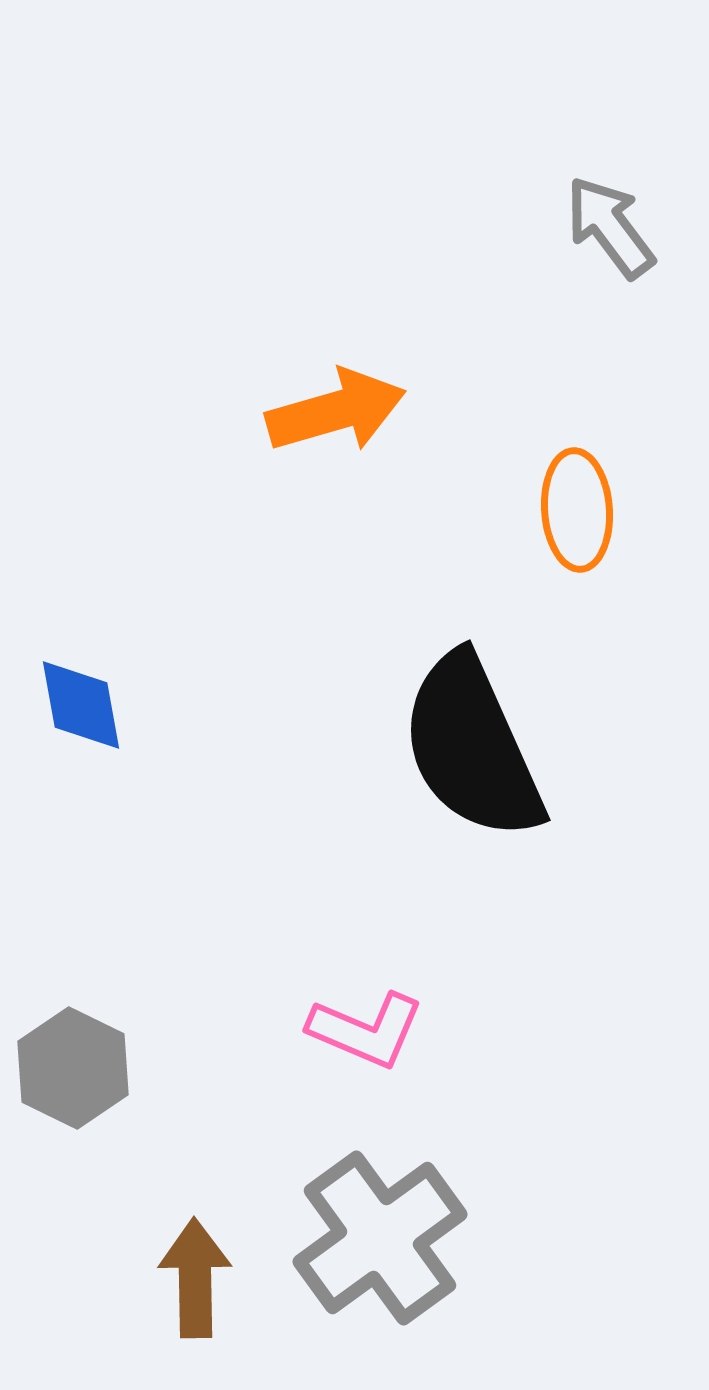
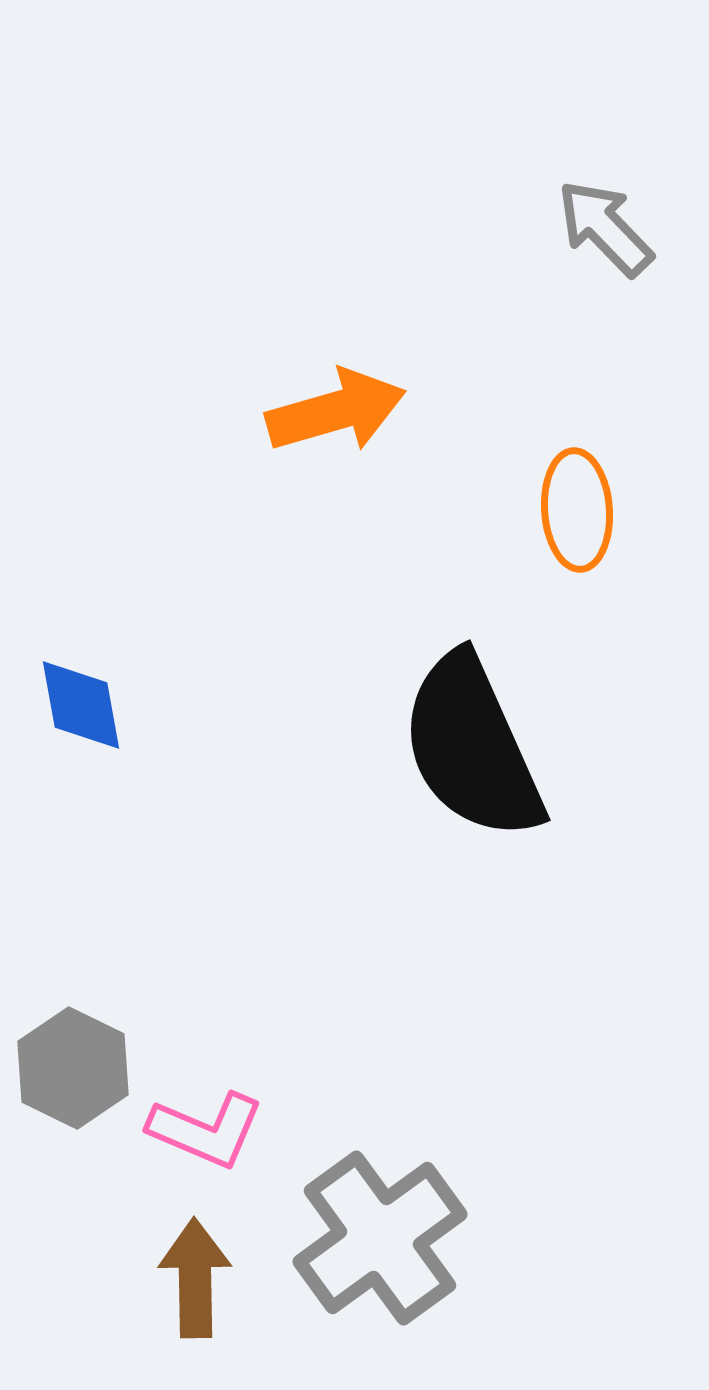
gray arrow: moved 5 px left, 1 px down; rotated 7 degrees counterclockwise
pink L-shape: moved 160 px left, 100 px down
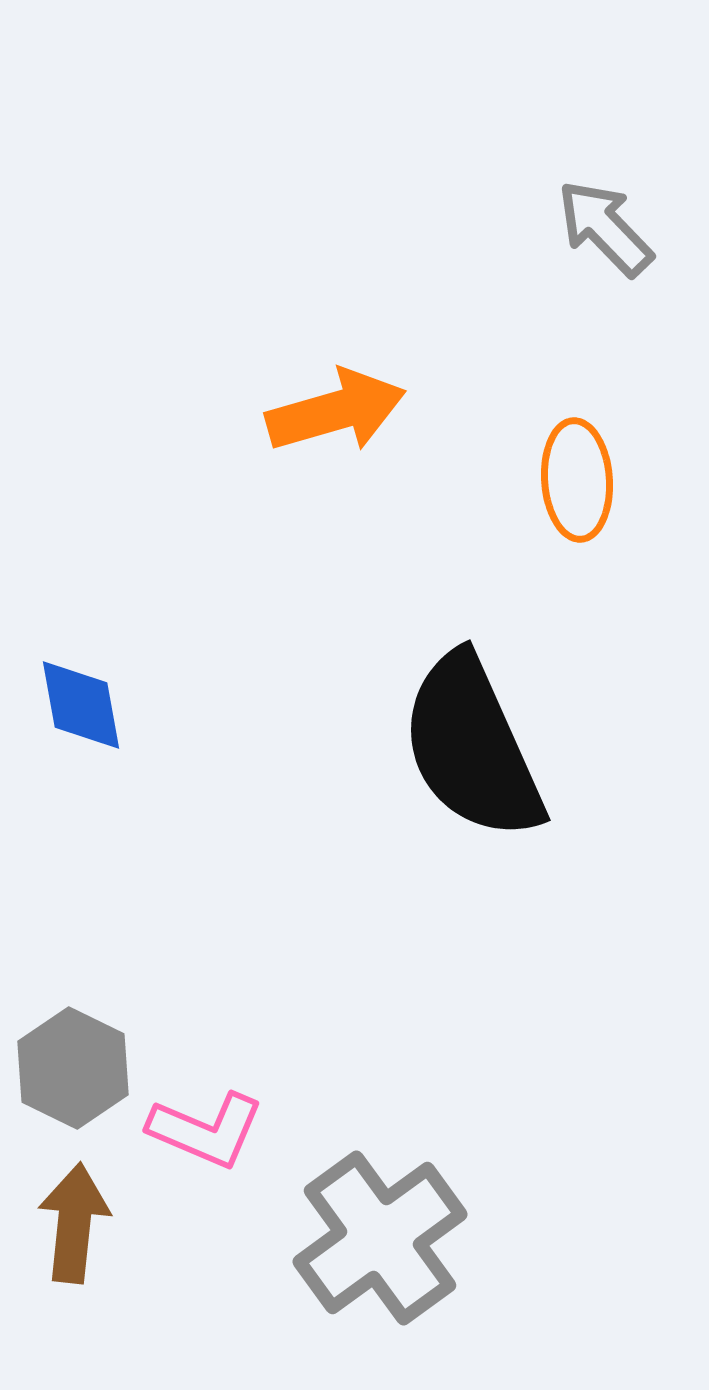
orange ellipse: moved 30 px up
brown arrow: moved 121 px left, 55 px up; rotated 7 degrees clockwise
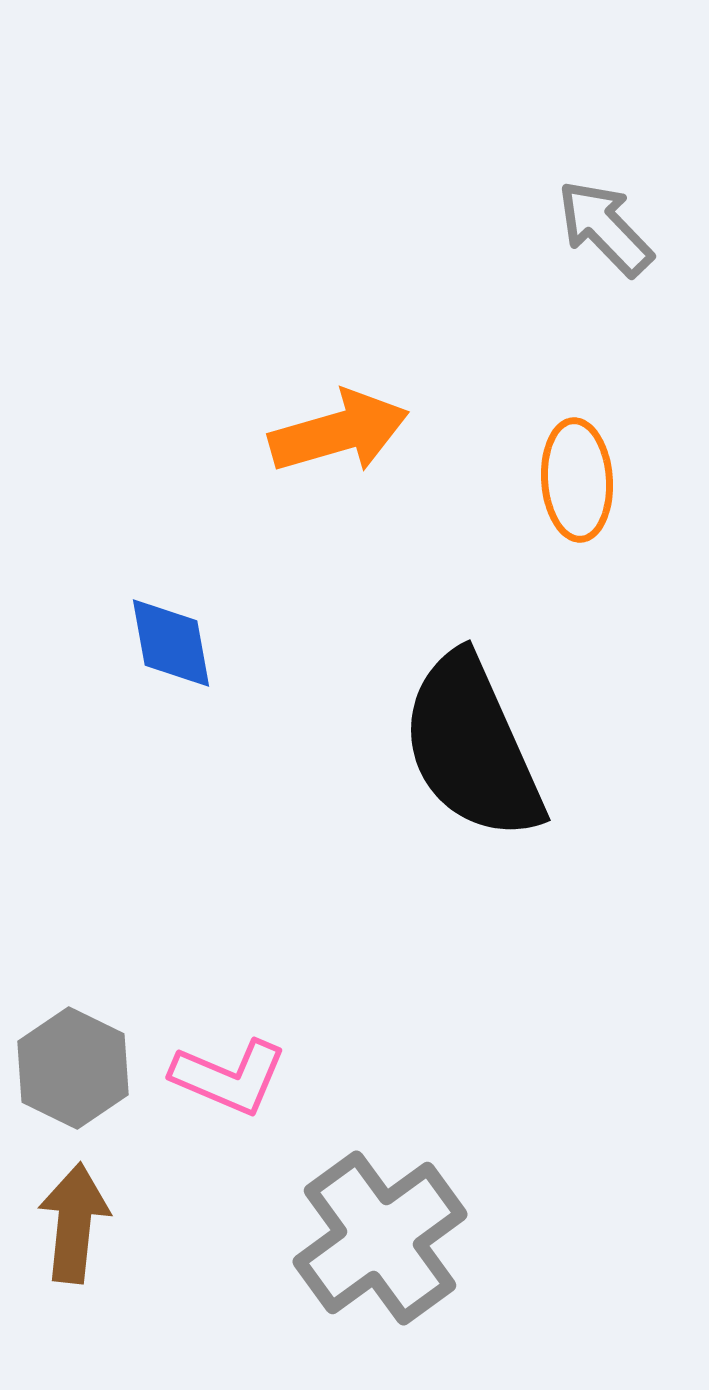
orange arrow: moved 3 px right, 21 px down
blue diamond: moved 90 px right, 62 px up
pink L-shape: moved 23 px right, 53 px up
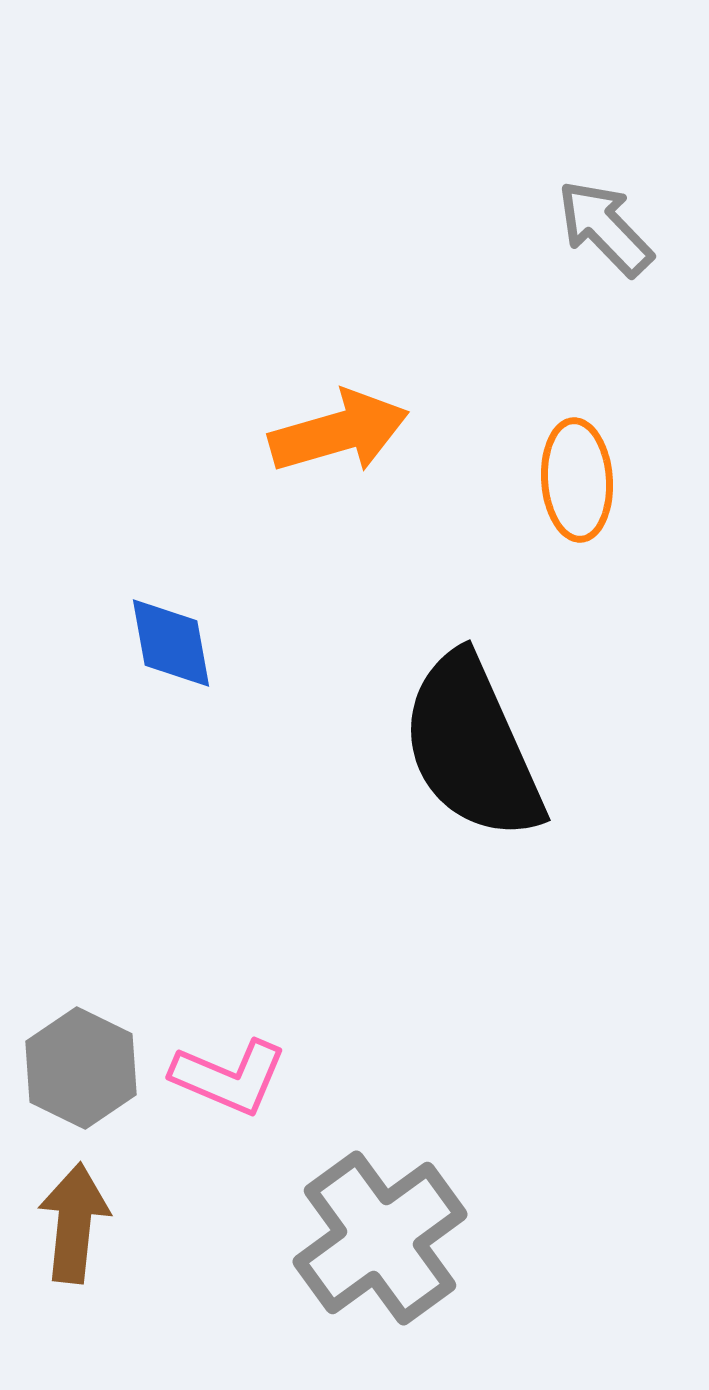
gray hexagon: moved 8 px right
